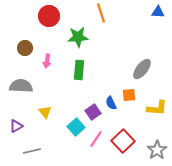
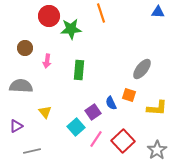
green star: moved 7 px left, 8 px up
orange square: rotated 24 degrees clockwise
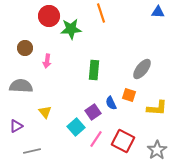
green rectangle: moved 15 px right
red square: rotated 20 degrees counterclockwise
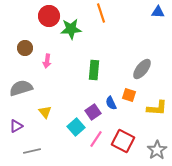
gray semicircle: moved 2 px down; rotated 20 degrees counterclockwise
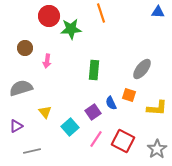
cyan square: moved 6 px left
gray star: moved 1 px up
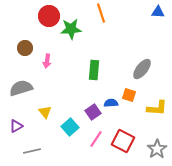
blue semicircle: rotated 112 degrees clockwise
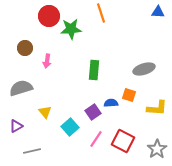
gray ellipse: moved 2 px right; rotated 35 degrees clockwise
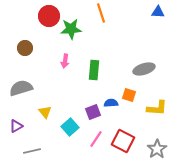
pink arrow: moved 18 px right
purple square: rotated 14 degrees clockwise
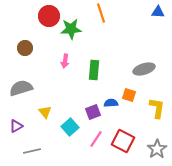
yellow L-shape: rotated 85 degrees counterclockwise
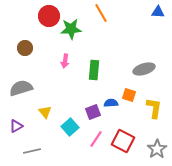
orange line: rotated 12 degrees counterclockwise
yellow L-shape: moved 3 px left
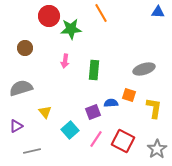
cyan square: moved 3 px down
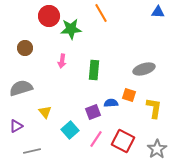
pink arrow: moved 3 px left
